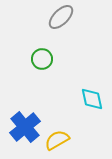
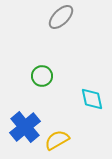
green circle: moved 17 px down
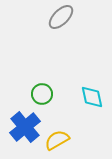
green circle: moved 18 px down
cyan diamond: moved 2 px up
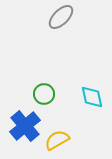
green circle: moved 2 px right
blue cross: moved 1 px up
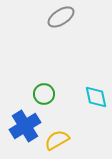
gray ellipse: rotated 12 degrees clockwise
cyan diamond: moved 4 px right
blue cross: rotated 8 degrees clockwise
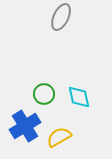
gray ellipse: rotated 32 degrees counterclockwise
cyan diamond: moved 17 px left
yellow semicircle: moved 2 px right, 3 px up
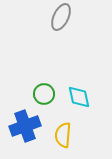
blue cross: rotated 12 degrees clockwise
yellow semicircle: moved 4 px right, 2 px up; rotated 55 degrees counterclockwise
